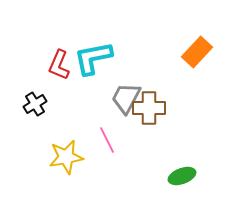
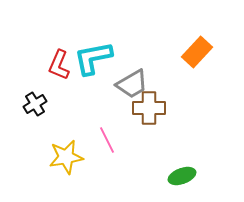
gray trapezoid: moved 6 px right, 14 px up; rotated 148 degrees counterclockwise
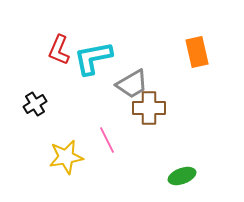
orange rectangle: rotated 56 degrees counterclockwise
red L-shape: moved 15 px up
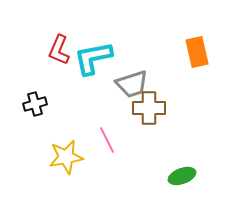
gray trapezoid: rotated 12 degrees clockwise
black cross: rotated 15 degrees clockwise
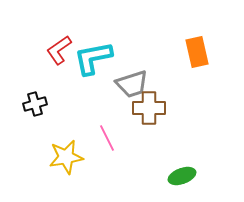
red L-shape: rotated 32 degrees clockwise
pink line: moved 2 px up
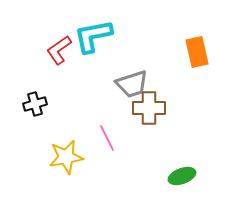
cyan L-shape: moved 22 px up
